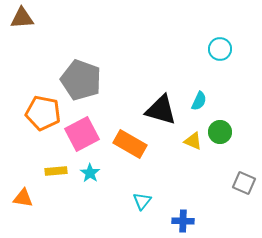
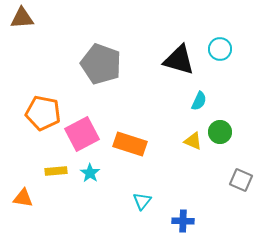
gray pentagon: moved 20 px right, 16 px up
black triangle: moved 18 px right, 50 px up
orange rectangle: rotated 12 degrees counterclockwise
gray square: moved 3 px left, 3 px up
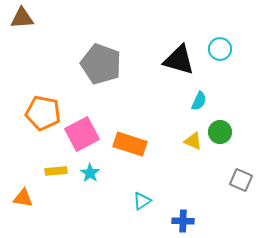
cyan triangle: rotated 18 degrees clockwise
